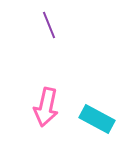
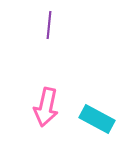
purple line: rotated 28 degrees clockwise
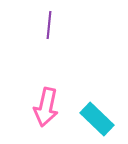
cyan rectangle: rotated 16 degrees clockwise
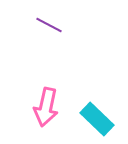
purple line: rotated 68 degrees counterclockwise
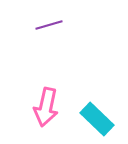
purple line: rotated 44 degrees counterclockwise
